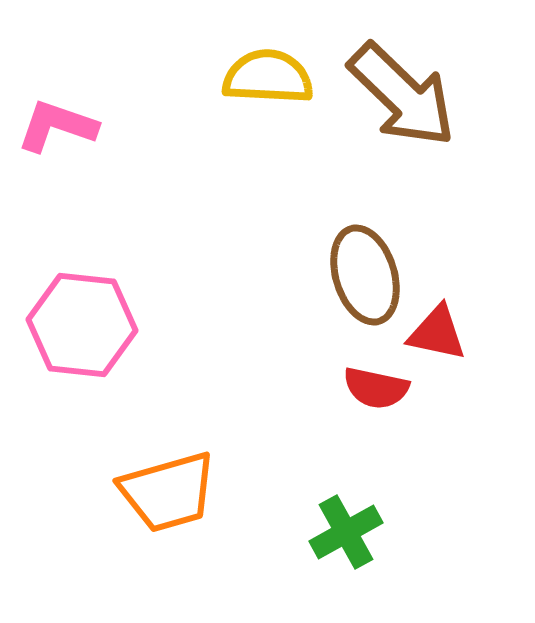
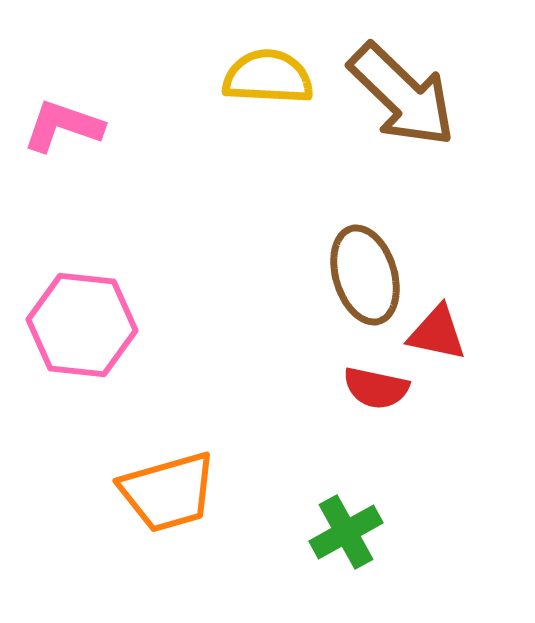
pink L-shape: moved 6 px right
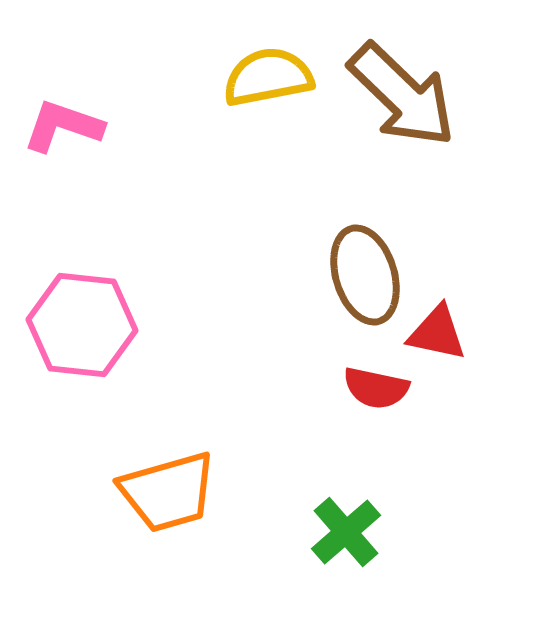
yellow semicircle: rotated 14 degrees counterclockwise
green cross: rotated 12 degrees counterclockwise
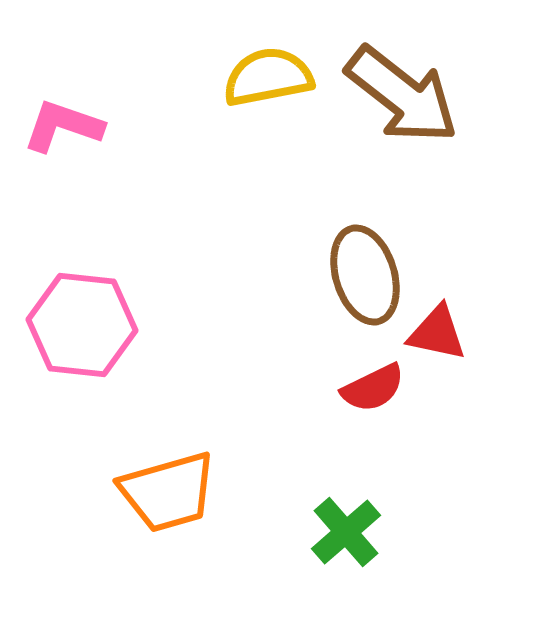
brown arrow: rotated 6 degrees counterclockwise
red semicircle: moved 3 px left; rotated 38 degrees counterclockwise
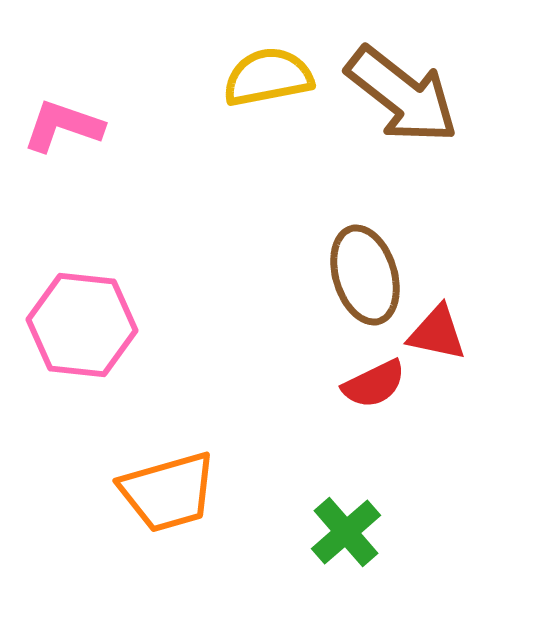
red semicircle: moved 1 px right, 4 px up
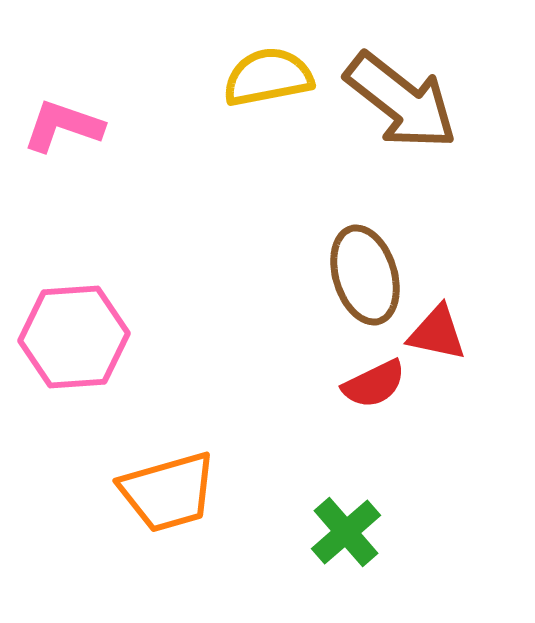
brown arrow: moved 1 px left, 6 px down
pink hexagon: moved 8 px left, 12 px down; rotated 10 degrees counterclockwise
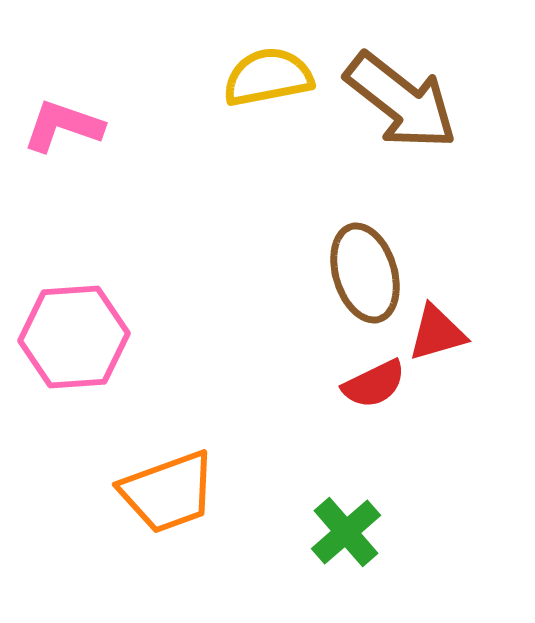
brown ellipse: moved 2 px up
red triangle: rotated 28 degrees counterclockwise
orange trapezoid: rotated 4 degrees counterclockwise
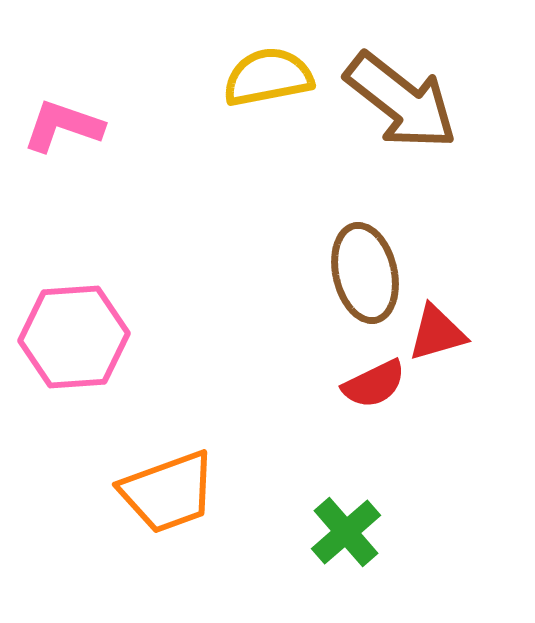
brown ellipse: rotated 4 degrees clockwise
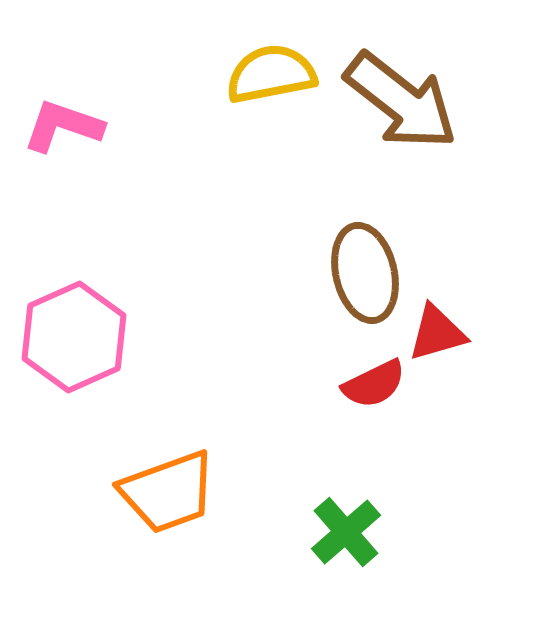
yellow semicircle: moved 3 px right, 3 px up
pink hexagon: rotated 20 degrees counterclockwise
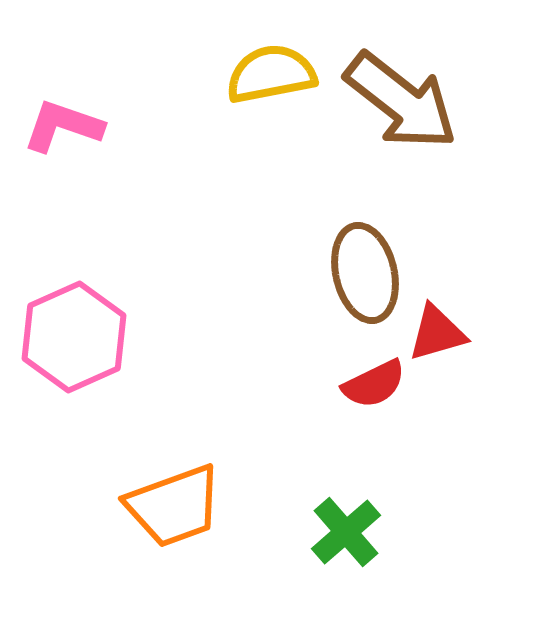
orange trapezoid: moved 6 px right, 14 px down
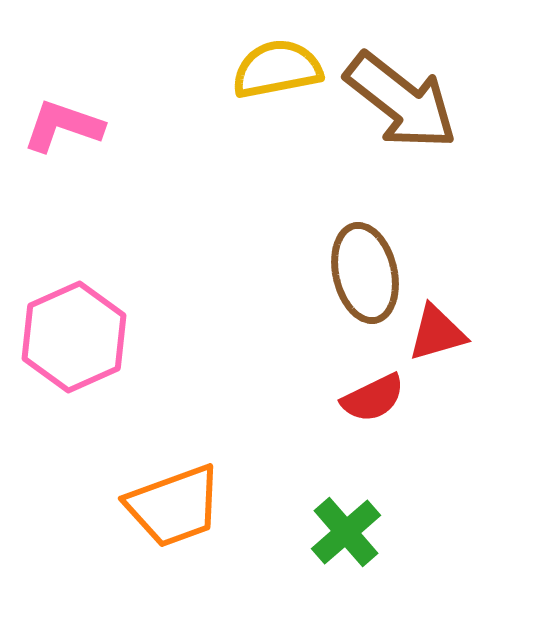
yellow semicircle: moved 6 px right, 5 px up
red semicircle: moved 1 px left, 14 px down
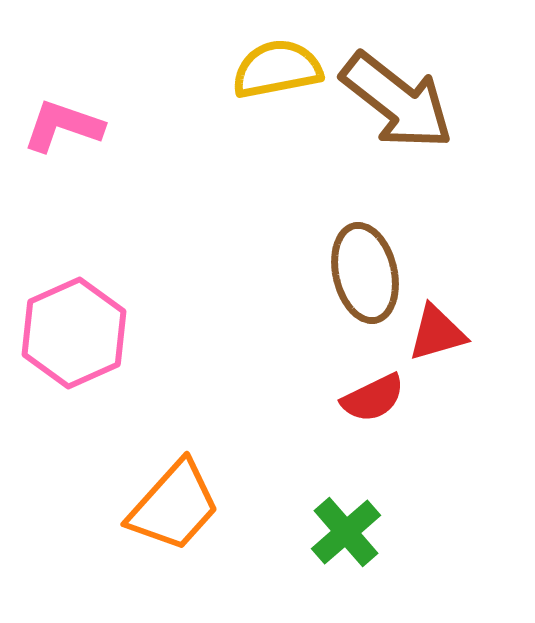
brown arrow: moved 4 px left
pink hexagon: moved 4 px up
orange trapezoid: rotated 28 degrees counterclockwise
